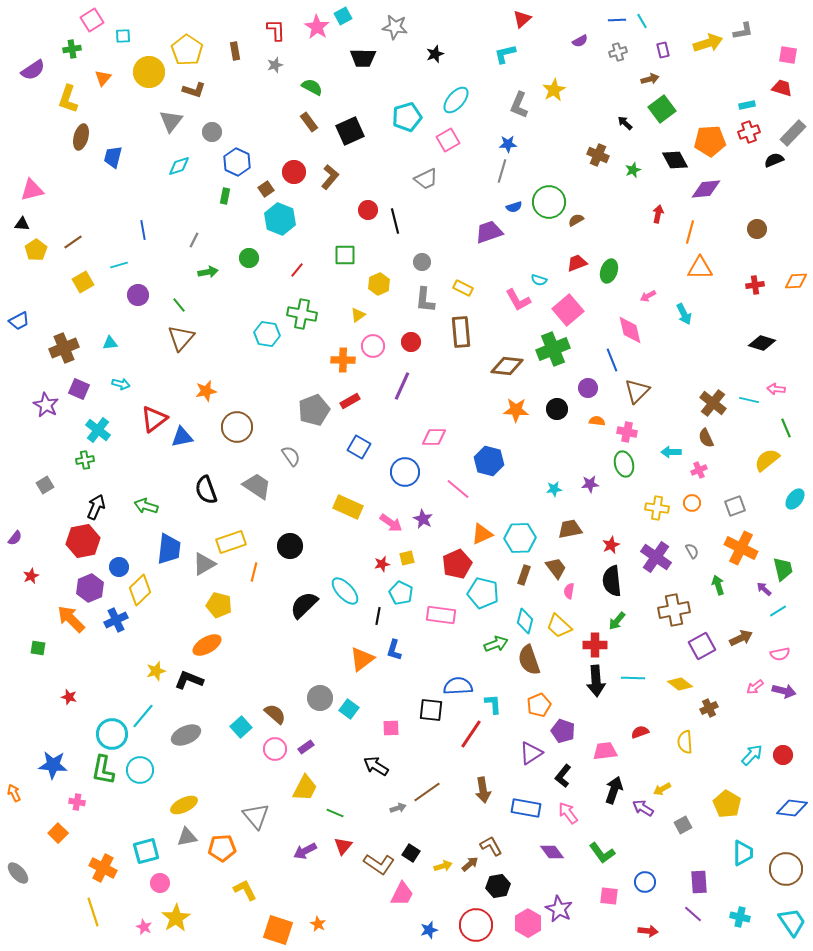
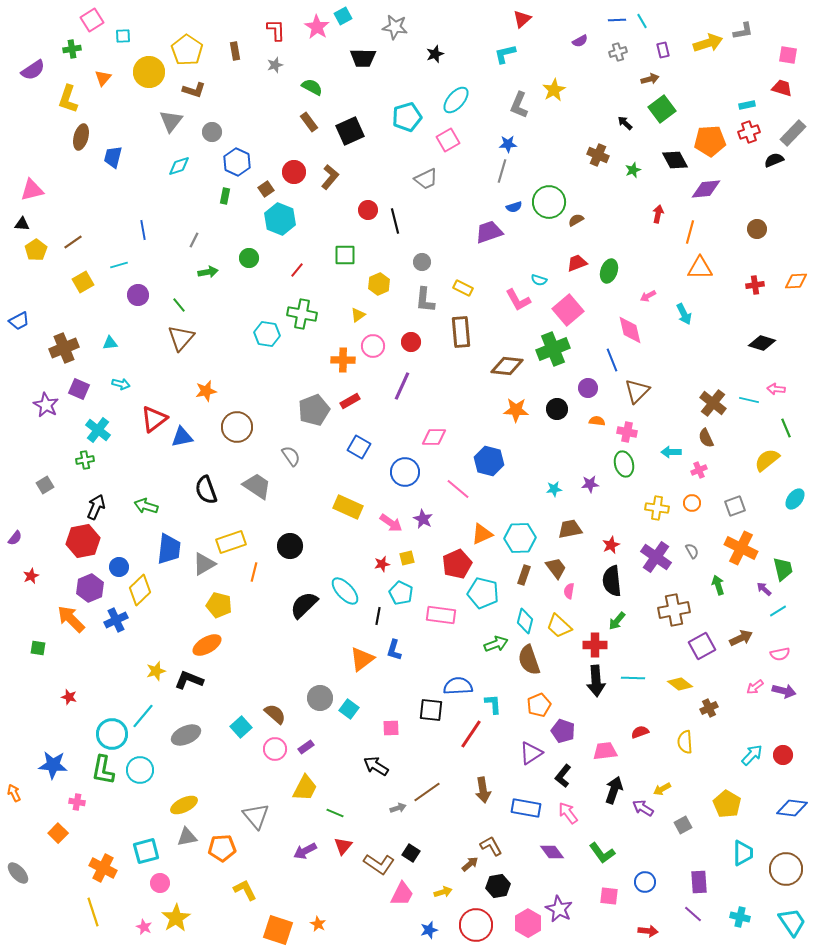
yellow arrow at (443, 866): moved 26 px down
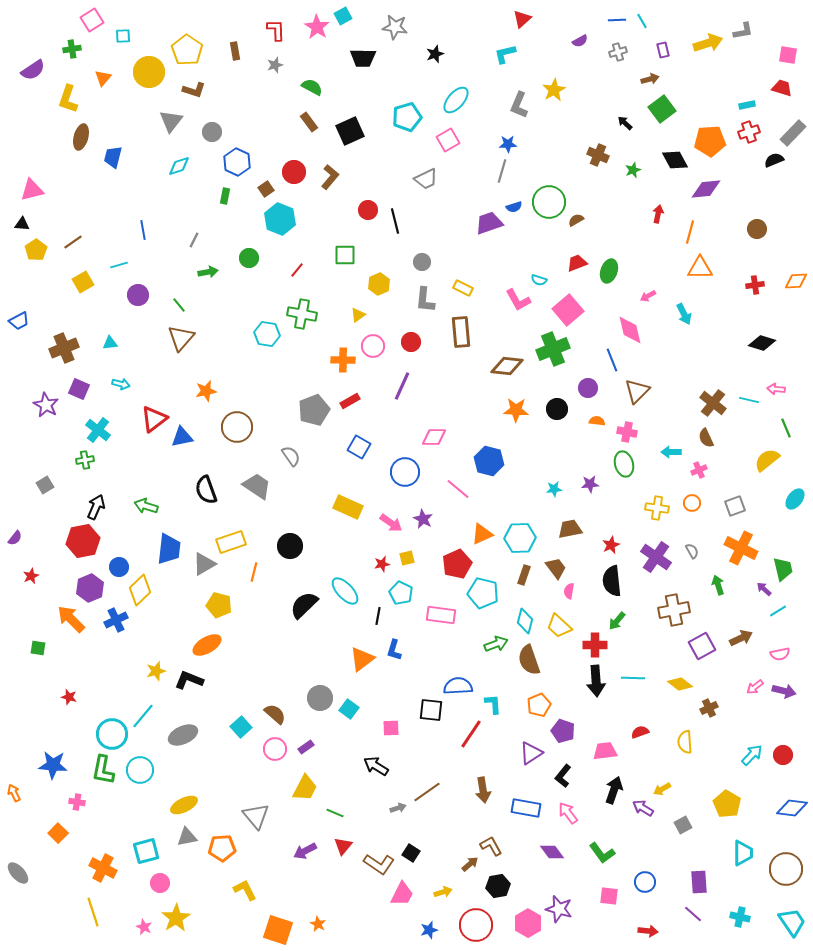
purple trapezoid at (489, 232): moved 9 px up
gray ellipse at (186, 735): moved 3 px left
purple star at (559, 909): rotated 12 degrees counterclockwise
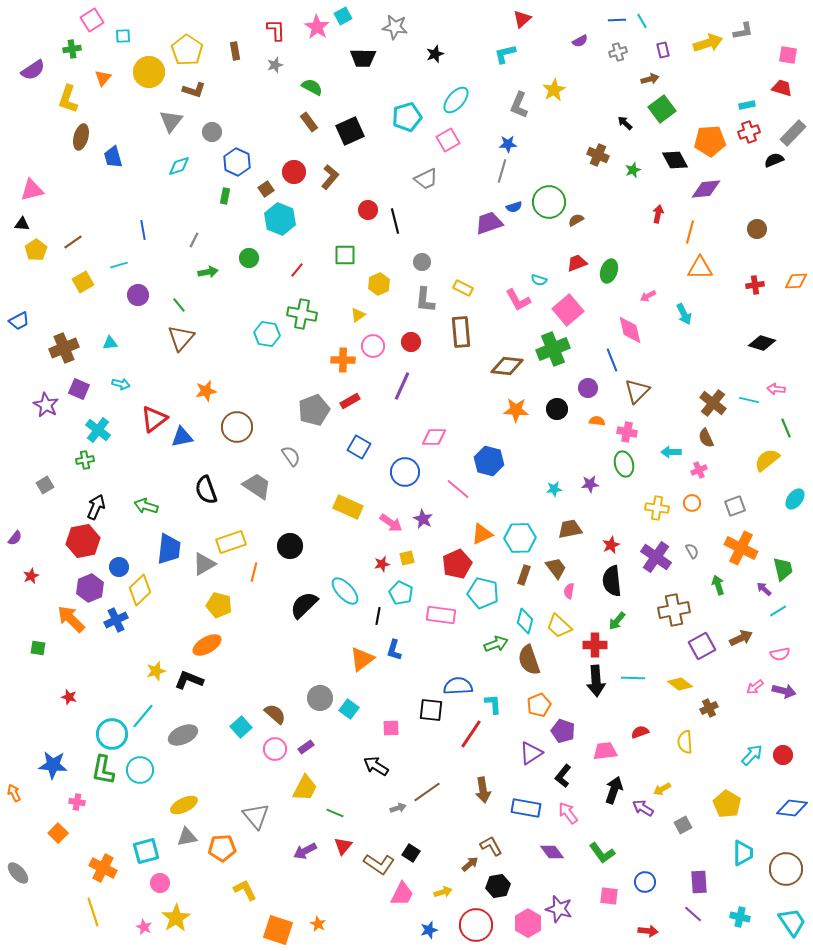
blue trapezoid at (113, 157): rotated 30 degrees counterclockwise
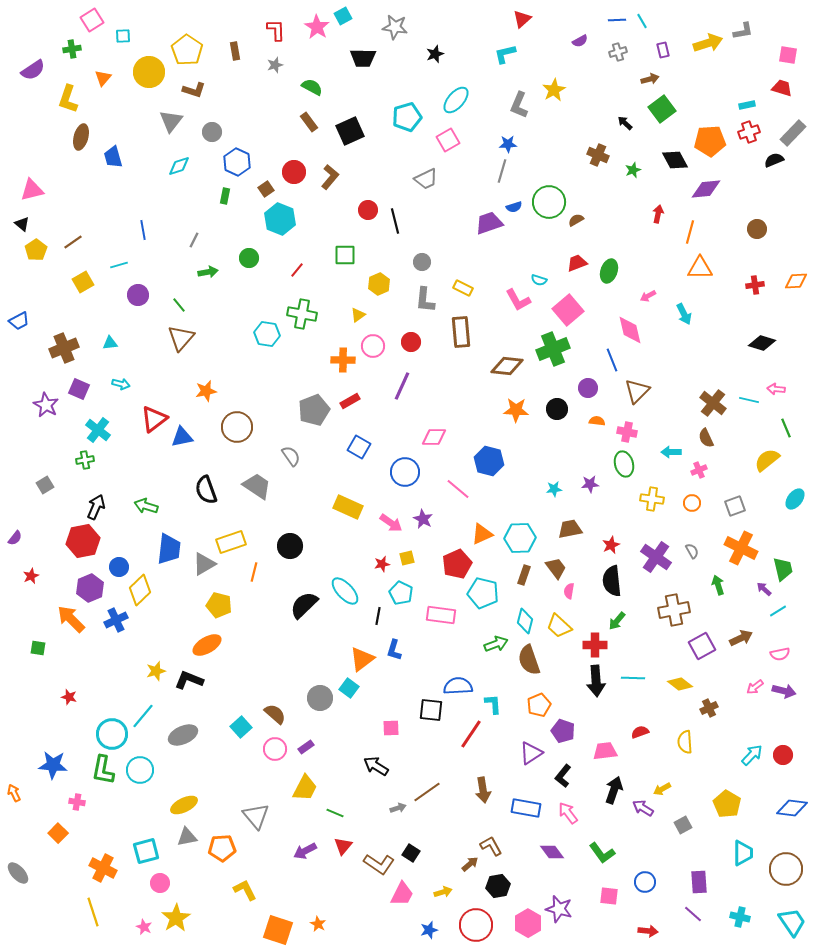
black triangle at (22, 224): rotated 35 degrees clockwise
yellow cross at (657, 508): moved 5 px left, 9 px up
cyan square at (349, 709): moved 21 px up
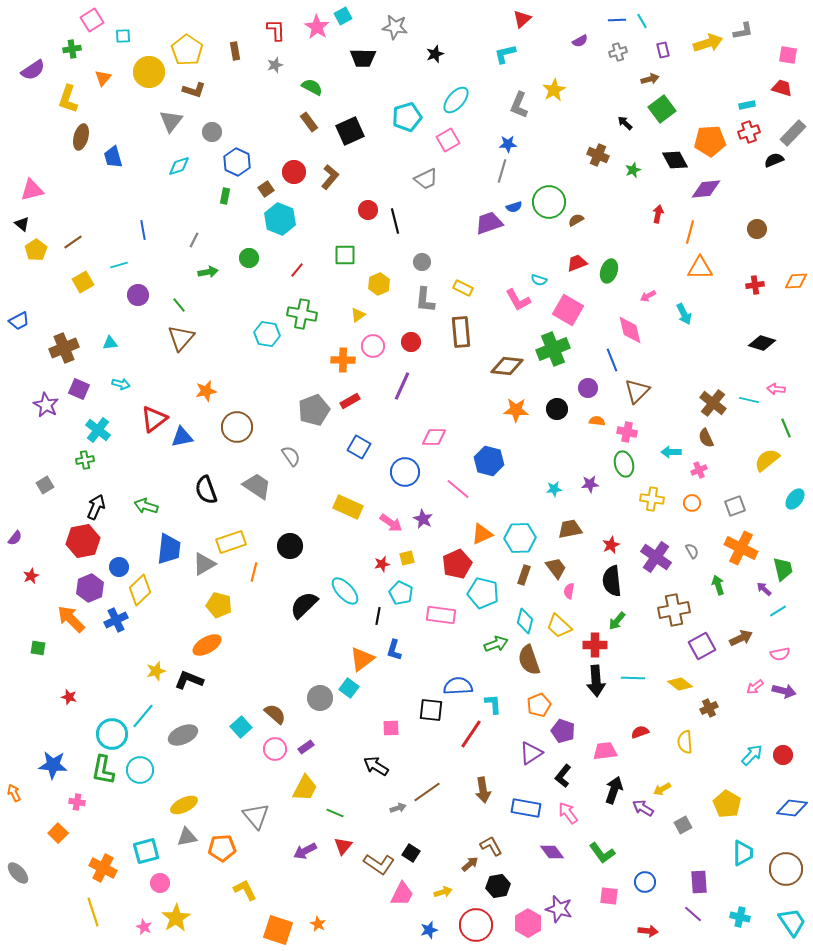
pink square at (568, 310): rotated 20 degrees counterclockwise
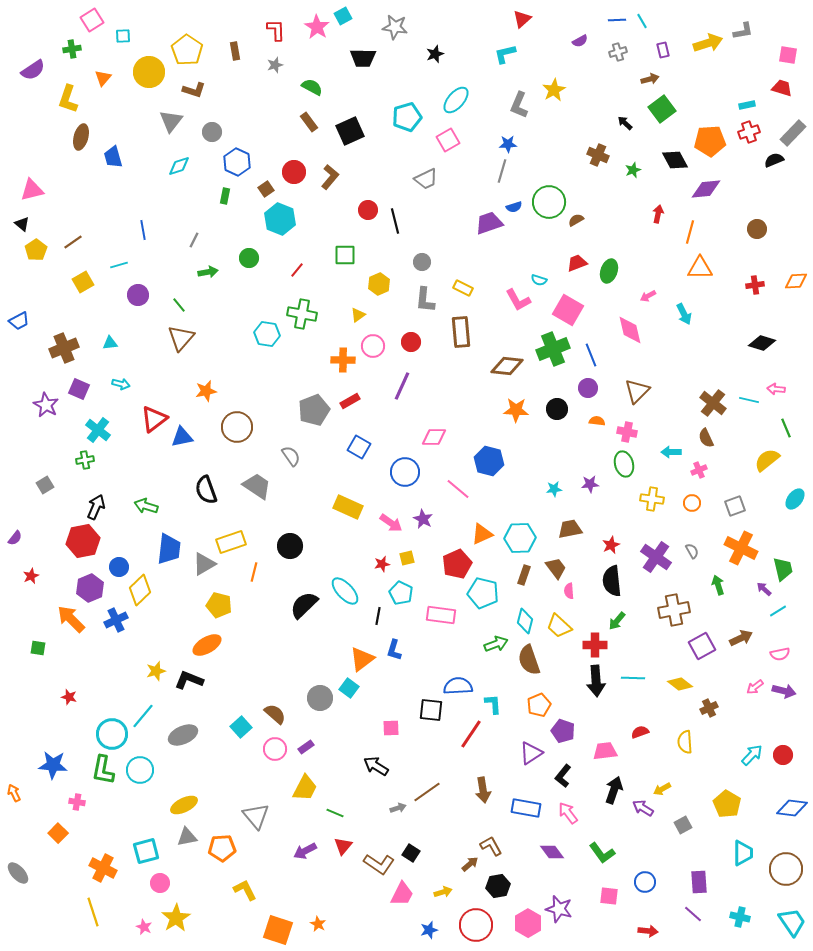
blue line at (612, 360): moved 21 px left, 5 px up
pink semicircle at (569, 591): rotated 14 degrees counterclockwise
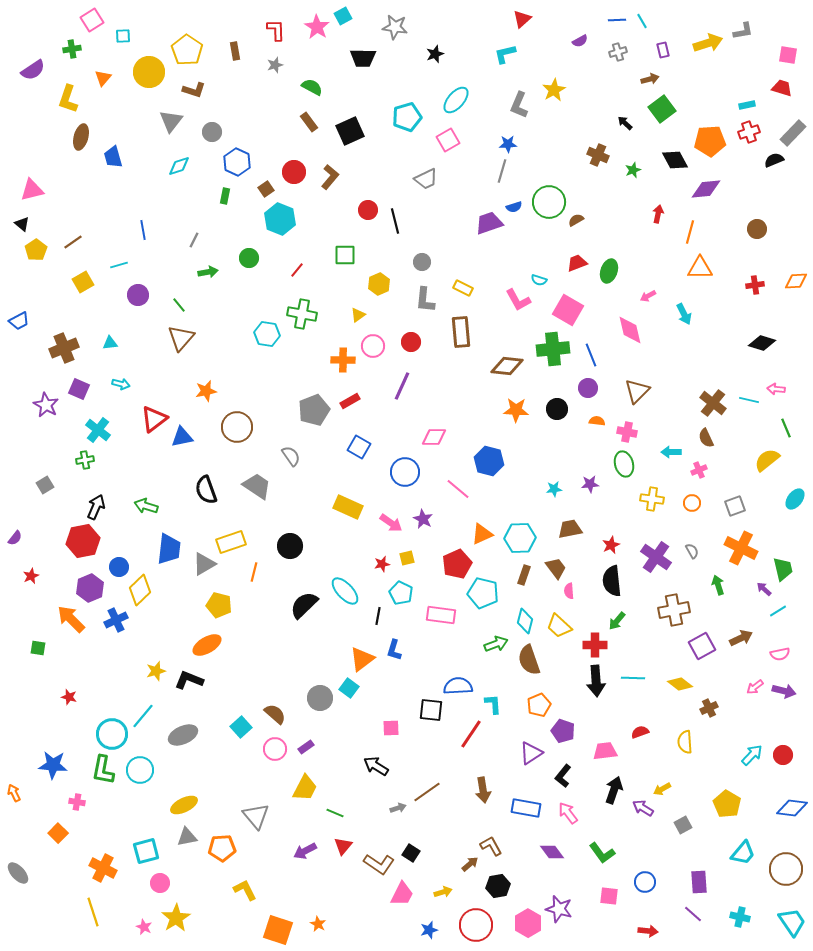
green cross at (553, 349): rotated 16 degrees clockwise
cyan trapezoid at (743, 853): rotated 40 degrees clockwise
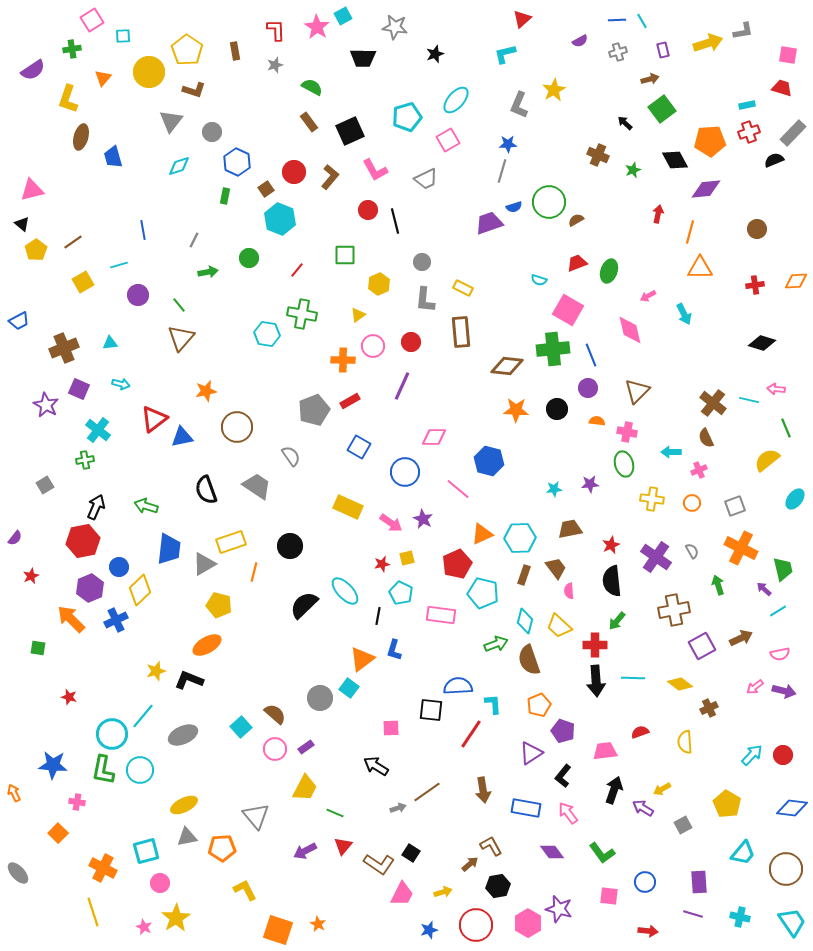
pink L-shape at (518, 300): moved 143 px left, 130 px up
purple line at (693, 914): rotated 24 degrees counterclockwise
